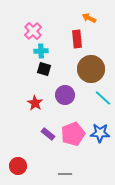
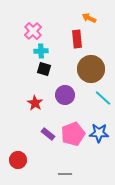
blue star: moved 1 px left
red circle: moved 6 px up
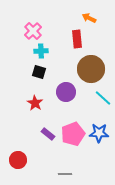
black square: moved 5 px left, 3 px down
purple circle: moved 1 px right, 3 px up
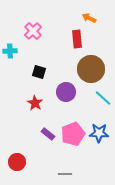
cyan cross: moved 31 px left
red circle: moved 1 px left, 2 px down
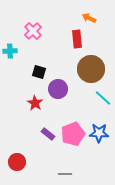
purple circle: moved 8 px left, 3 px up
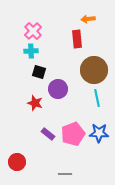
orange arrow: moved 1 px left, 1 px down; rotated 32 degrees counterclockwise
cyan cross: moved 21 px right
brown circle: moved 3 px right, 1 px down
cyan line: moved 6 px left; rotated 36 degrees clockwise
red star: rotated 14 degrees counterclockwise
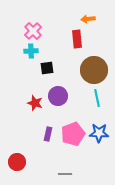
black square: moved 8 px right, 4 px up; rotated 24 degrees counterclockwise
purple circle: moved 7 px down
purple rectangle: rotated 64 degrees clockwise
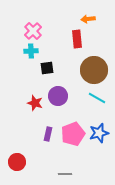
cyan line: rotated 48 degrees counterclockwise
blue star: rotated 18 degrees counterclockwise
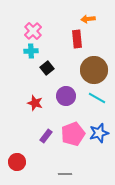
black square: rotated 32 degrees counterclockwise
purple circle: moved 8 px right
purple rectangle: moved 2 px left, 2 px down; rotated 24 degrees clockwise
